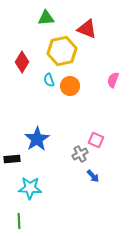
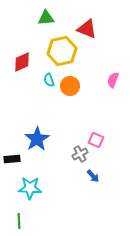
red diamond: rotated 35 degrees clockwise
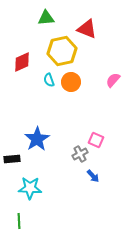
pink semicircle: rotated 21 degrees clockwise
orange circle: moved 1 px right, 4 px up
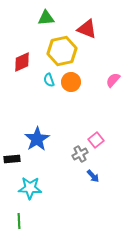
pink square: rotated 28 degrees clockwise
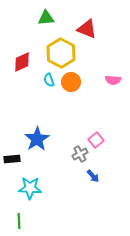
yellow hexagon: moved 1 px left, 2 px down; rotated 20 degrees counterclockwise
pink semicircle: rotated 126 degrees counterclockwise
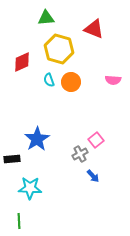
red triangle: moved 7 px right
yellow hexagon: moved 2 px left, 4 px up; rotated 12 degrees counterclockwise
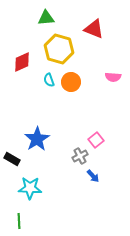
pink semicircle: moved 3 px up
gray cross: moved 2 px down
black rectangle: rotated 35 degrees clockwise
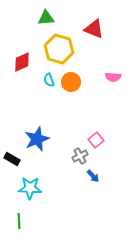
blue star: rotated 10 degrees clockwise
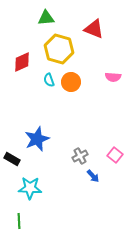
pink square: moved 19 px right, 15 px down; rotated 14 degrees counterclockwise
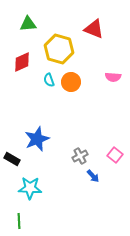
green triangle: moved 18 px left, 6 px down
